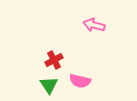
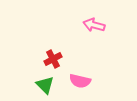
red cross: moved 1 px left, 1 px up
green triangle: moved 4 px left; rotated 12 degrees counterclockwise
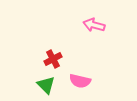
green triangle: moved 1 px right
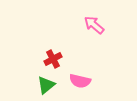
pink arrow: rotated 25 degrees clockwise
green triangle: rotated 36 degrees clockwise
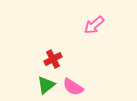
pink arrow: rotated 80 degrees counterclockwise
pink semicircle: moved 7 px left, 6 px down; rotated 20 degrees clockwise
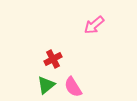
pink semicircle: rotated 25 degrees clockwise
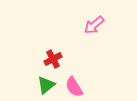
pink semicircle: moved 1 px right
